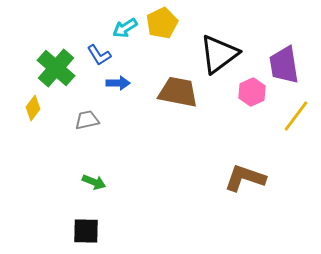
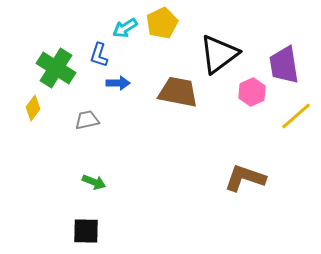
blue L-shape: rotated 50 degrees clockwise
green cross: rotated 9 degrees counterclockwise
yellow line: rotated 12 degrees clockwise
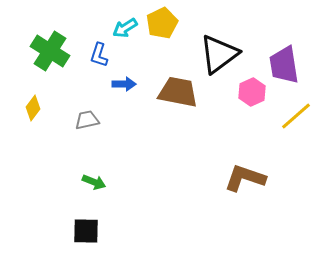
green cross: moved 6 px left, 17 px up
blue arrow: moved 6 px right, 1 px down
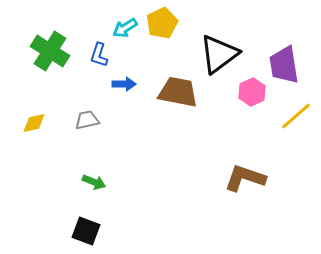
yellow diamond: moved 1 px right, 15 px down; rotated 40 degrees clockwise
black square: rotated 20 degrees clockwise
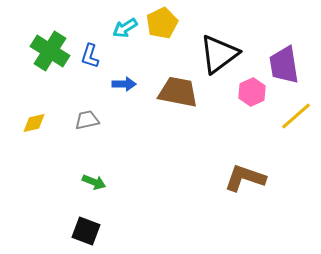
blue L-shape: moved 9 px left, 1 px down
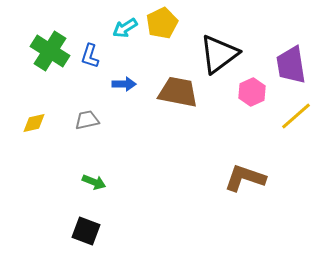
purple trapezoid: moved 7 px right
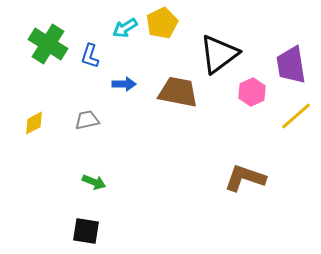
green cross: moved 2 px left, 7 px up
yellow diamond: rotated 15 degrees counterclockwise
black square: rotated 12 degrees counterclockwise
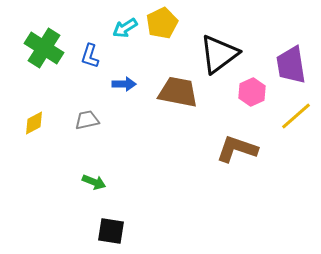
green cross: moved 4 px left, 4 px down
brown L-shape: moved 8 px left, 29 px up
black square: moved 25 px right
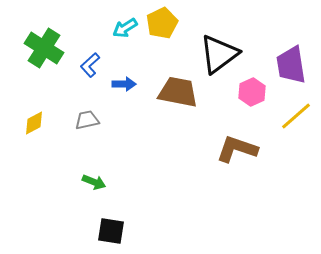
blue L-shape: moved 9 px down; rotated 30 degrees clockwise
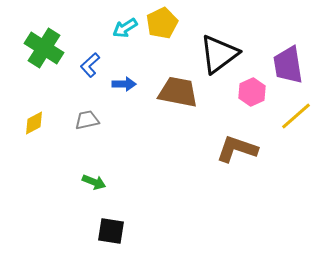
purple trapezoid: moved 3 px left
